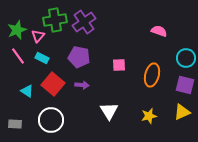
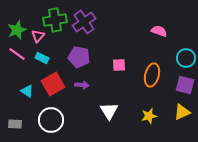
pink line: moved 1 px left, 2 px up; rotated 18 degrees counterclockwise
red square: rotated 20 degrees clockwise
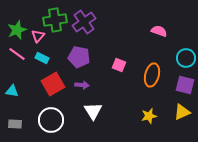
pink square: rotated 24 degrees clockwise
cyan triangle: moved 15 px left; rotated 24 degrees counterclockwise
white triangle: moved 16 px left
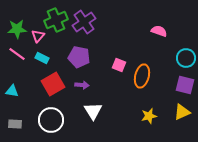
green cross: moved 1 px right; rotated 15 degrees counterclockwise
green star: moved 1 px up; rotated 18 degrees clockwise
orange ellipse: moved 10 px left, 1 px down
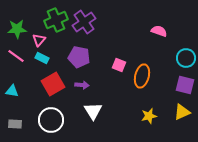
pink triangle: moved 1 px right, 4 px down
pink line: moved 1 px left, 2 px down
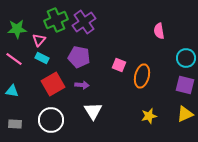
pink semicircle: rotated 119 degrees counterclockwise
pink line: moved 2 px left, 3 px down
yellow triangle: moved 3 px right, 2 px down
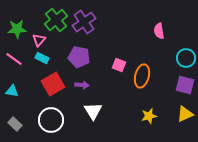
green cross: rotated 15 degrees counterclockwise
gray rectangle: rotated 40 degrees clockwise
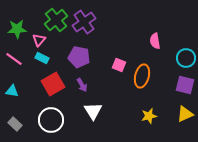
pink semicircle: moved 4 px left, 10 px down
purple arrow: rotated 56 degrees clockwise
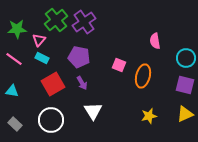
orange ellipse: moved 1 px right
purple arrow: moved 2 px up
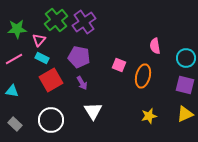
pink semicircle: moved 5 px down
pink line: rotated 66 degrees counterclockwise
red square: moved 2 px left, 4 px up
